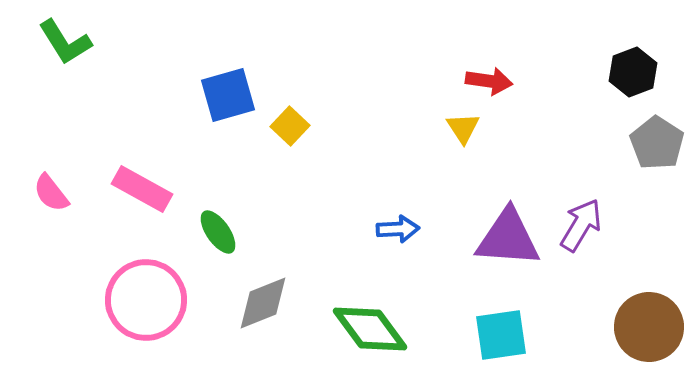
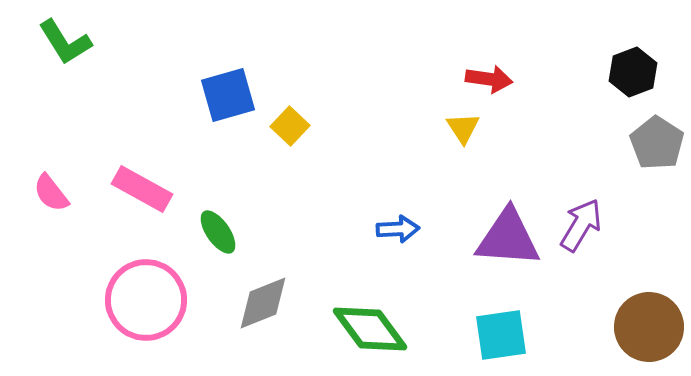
red arrow: moved 2 px up
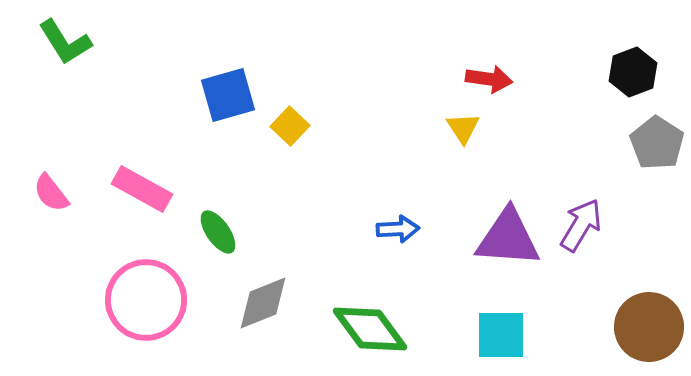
cyan square: rotated 8 degrees clockwise
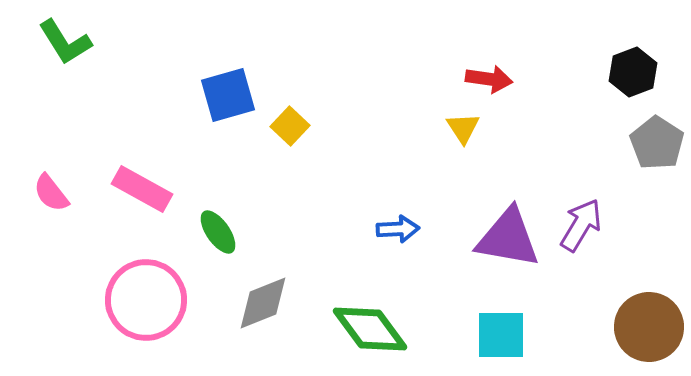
purple triangle: rotated 6 degrees clockwise
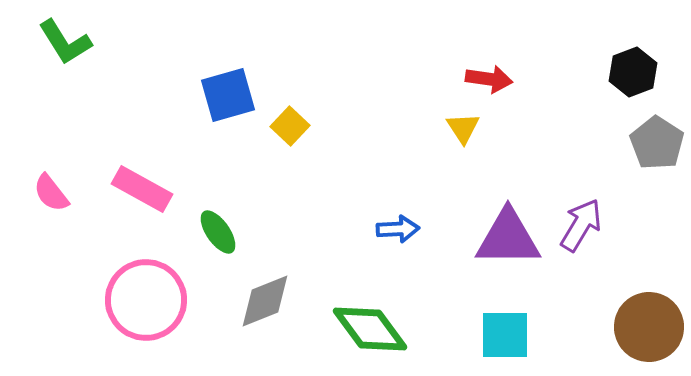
purple triangle: rotated 10 degrees counterclockwise
gray diamond: moved 2 px right, 2 px up
cyan square: moved 4 px right
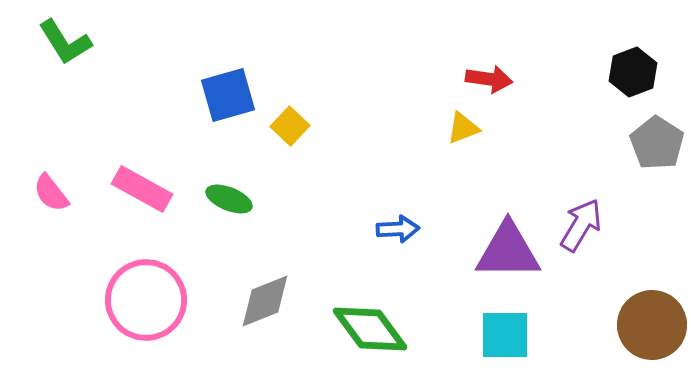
yellow triangle: rotated 42 degrees clockwise
green ellipse: moved 11 px right, 33 px up; rotated 33 degrees counterclockwise
purple triangle: moved 13 px down
brown circle: moved 3 px right, 2 px up
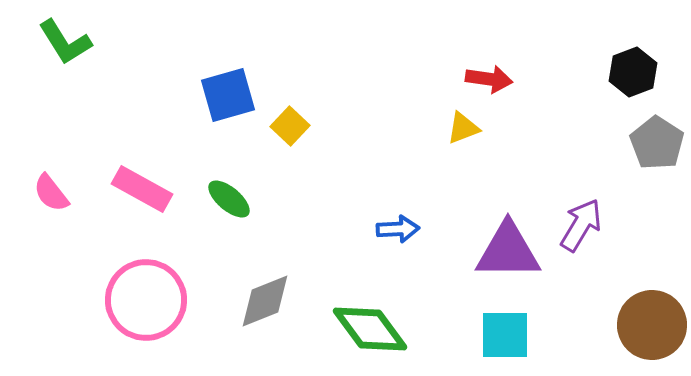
green ellipse: rotated 18 degrees clockwise
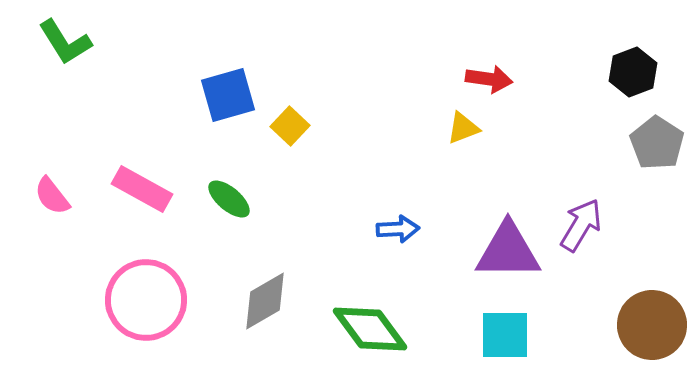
pink semicircle: moved 1 px right, 3 px down
gray diamond: rotated 8 degrees counterclockwise
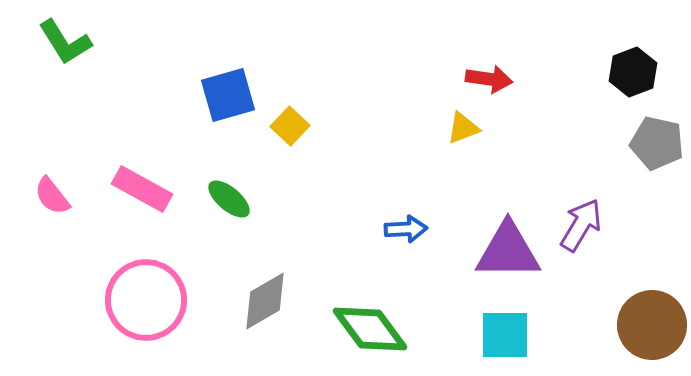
gray pentagon: rotated 20 degrees counterclockwise
blue arrow: moved 8 px right
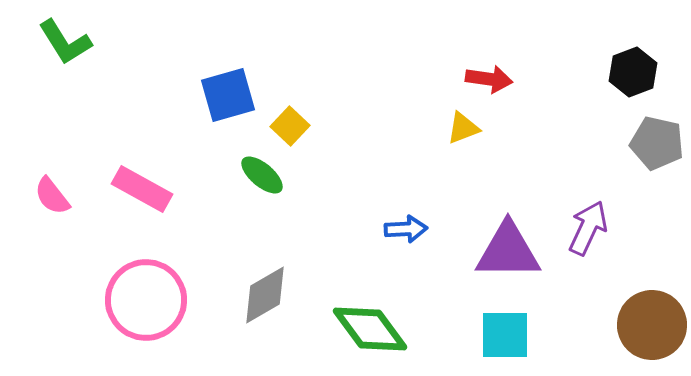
green ellipse: moved 33 px right, 24 px up
purple arrow: moved 7 px right, 3 px down; rotated 6 degrees counterclockwise
gray diamond: moved 6 px up
